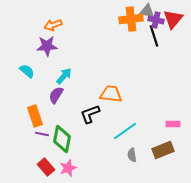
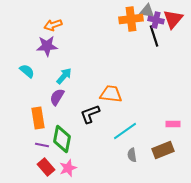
purple semicircle: moved 1 px right, 2 px down
orange rectangle: moved 3 px right, 2 px down; rotated 10 degrees clockwise
purple line: moved 11 px down
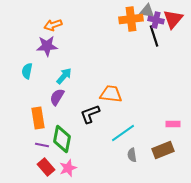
cyan semicircle: rotated 119 degrees counterclockwise
cyan line: moved 2 px left, 2 px down
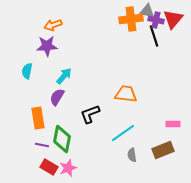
orange trapezoid: moved 15 px right
red rectangle: moved 3 px right; rotated 18 degrees counterclockwise
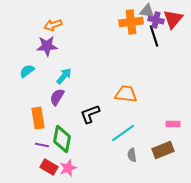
orange cross: moved 3 px down
cyan semicircle: rotated 42 degrees clockwise
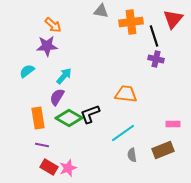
gray triangle: moved 46 px left
purple cross: moved 39 px down
orange arrow: rotated 120 degrees counterclockwise
green diamond: moved 7 px right, 21 px up; rotated 72 degrees counterclockwise
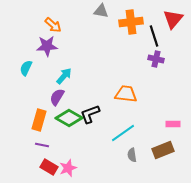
cyan semicircle: moved 1 px left, 3 px up; rotated 28 degrees counterclockwise
orange rectangle: moved 1 px right, 2 px down; rotated 25 degrees clockwise
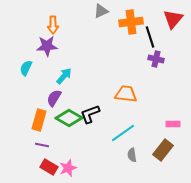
gray triangle: rotated 35 degrees counterclockwise
orange arrow: rotated 48 degrees clockwise
black line: moved 4 px left, 1 px down
purple semicircle: moved 3 px left, 1 px down
brown rectangle: rotated 30 degrees counterclockwise
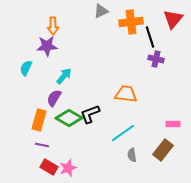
orange arrow: moved 1 px down
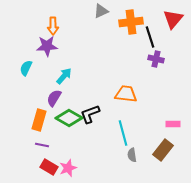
cyan line: rotated 70 degrees counterclockwise
